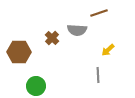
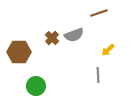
gray semicircle: moved 3 px left, 5 px down; rotated 24 degrees counterclockwise
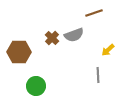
brown line: moved 5 px left
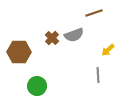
green circle: moved 1 px right
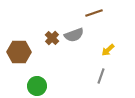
gray line: moved 3 px right, 1 px down; rotated 21 degrees clockwise
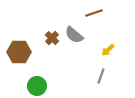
gray semicircle: rotated 60 degrees clockwise
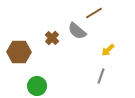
brown line: rotated 12 degrees counterclockwise
gray semicircle: moved 3 px right, 4 px up
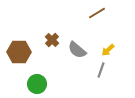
brown line: moved 3 px right
gray semicircle: moved 19 px down
brown cross: moved 2 px down
gray line: moved 6 px up
green circle: moved 2 px up
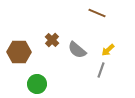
brown line: rotated 54 degrees clockwise
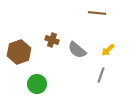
brown line: rotated 18 degrees counterclockwise
brown cross: rotated 24 degrees counterclockwise
brown hexagon: rotated 20 degrees counterclockwise
gray line: moved 5 px down
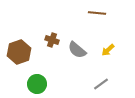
gray line: moved 9 px down; rotated 35 degrees clockwise
